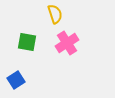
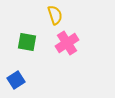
yellow semicircle: moved 1 px down
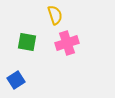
pink cross: rotated 15 degrees clockwise
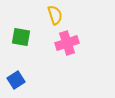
green square: moved 6 px left, 5 px up
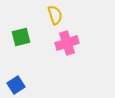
green square: rotated 24 degrees counterclockwise
blue square: moved 5 px down
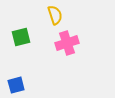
blue square: rotated 18 degrees clockwise
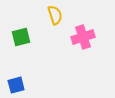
pink cross: moved 16 px right, 6 px up
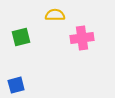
yellow semicircle: rotated 72 degrees counterclockwise
pink cross: moved 1 px left, 1 px down; rotated 10 degrees clockwise
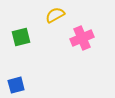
yellow semicircle: rotated 30 degrees counterclockwise
pink cross: rotated 15 degrees counterclockwise
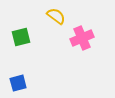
yellow semicircle: moved 1 px right, 1 px down; rotated 66 degrees clockwise
blue square: moved 2 px right, 2 px up
